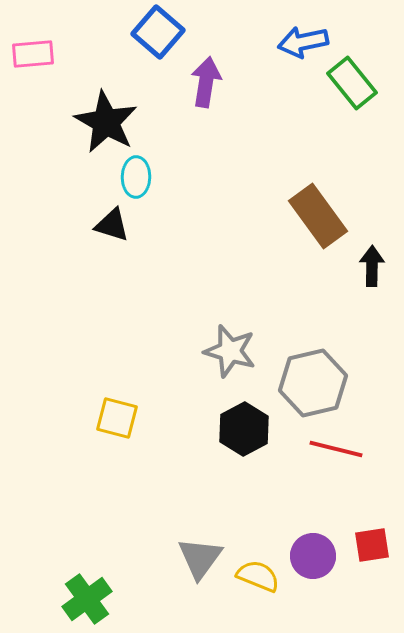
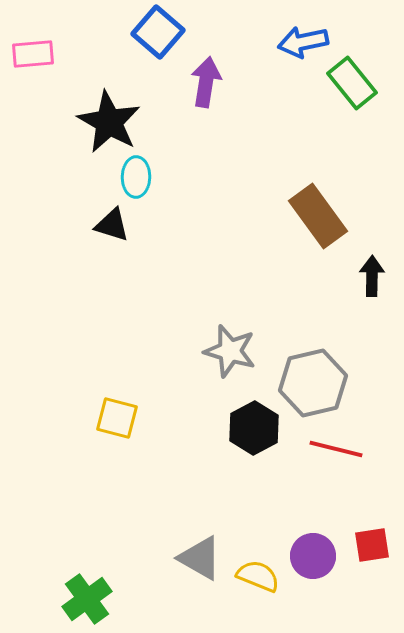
black star: moved 3 px right
black arrow: moved 10 px down
black hexagon: moved 10 px right, 1 px up
gray triangle: rotated 36 degrees counterclockwise
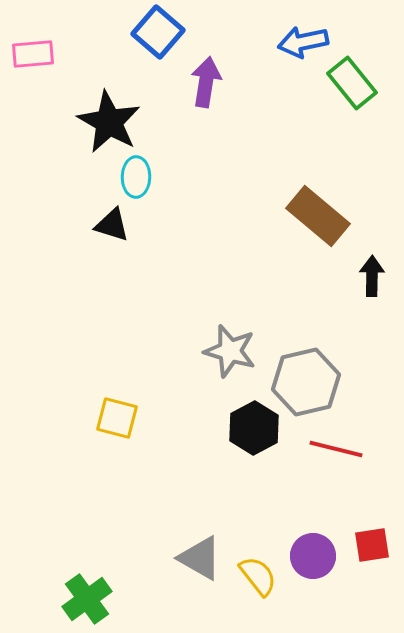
brown rectangle: rotated 14 degrees counterclockwise
gray hexagon: moved 7 px left, 1 px up
yellow semicircle: rotated 30 degrees clockwise
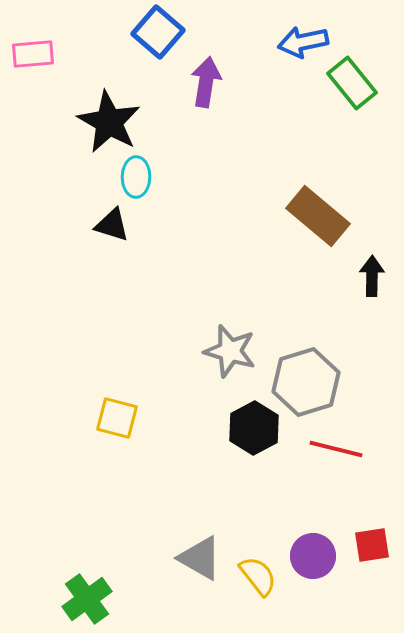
gray hexagon: rotated 4 degrees counterclockwise
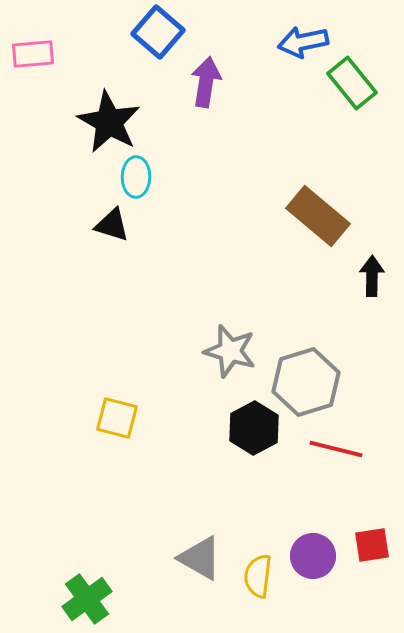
yellow semicircle: rotated 135 degrees counterclockwise
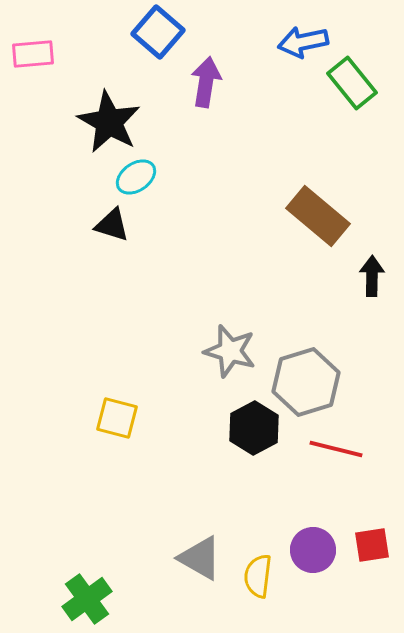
cyan ellipse: rotated 54 degrees clockwise
purple circle: moved 6 px up
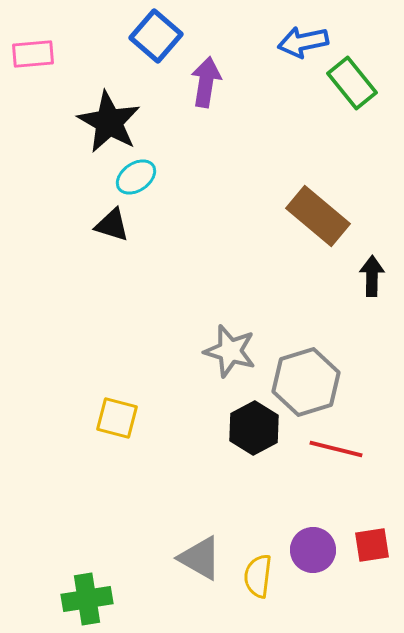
blue square: moved 2 px left, 4 px down
green cross: rotated 27 degrees clockwise
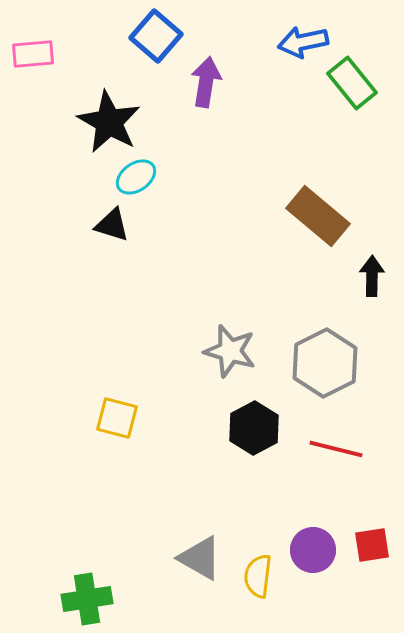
gray hexagon: moved 19 px right, 19 px up; rotated 10 degrees counterclockwise
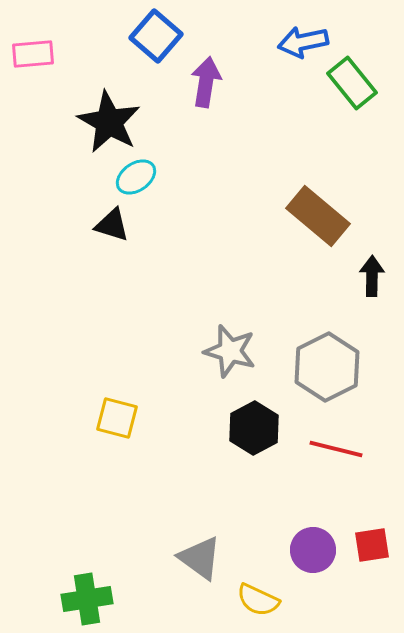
gray hexagon: moved 2 px right, 4 px down
gray triangle: rotated 6 degrees clockwise
yellow semicircle: moved 24 px down; rotated 72 degrees counterclockwise
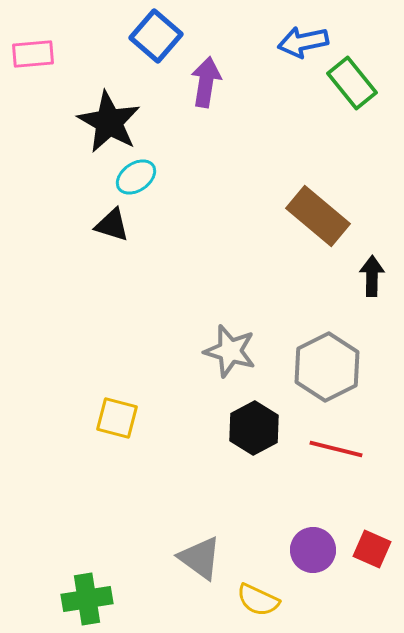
red square: moved 4 px down; rotated 33 degrees clockwise
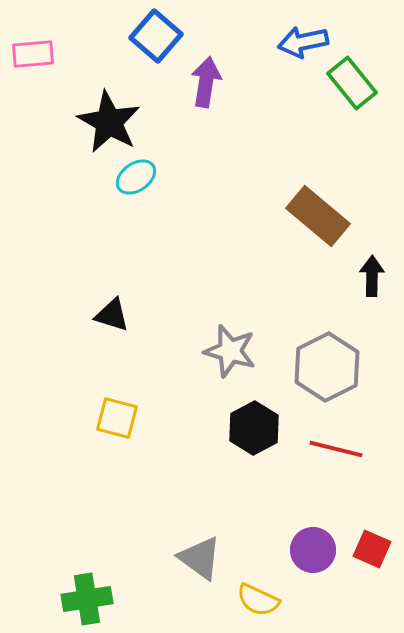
black triangle: moved 90 px down
